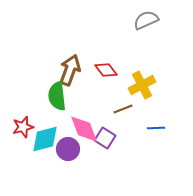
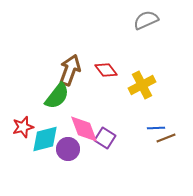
green semicircle: rotated 136 degrees counterclockwise
brown line: moved 43 px right, 29 px down
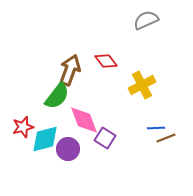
red diamond: moved 9 px up
pink diamond: moved 9 px up
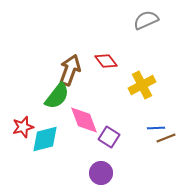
purple square: moved 4 px right, 1 px up
purple circle: moved 33 px right, 24 px down
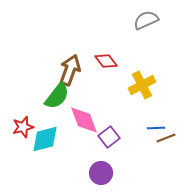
purple square: rotated 20 degrees clockwise
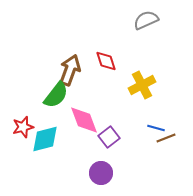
red diamond: rotated 20 degrees clockwise
green semicircle: moved 1 px left, 1 px up
blue line: rotated 18 degrees clockwise
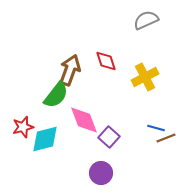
yellow cross: moved 3 px right, 8 px up
purple square: rotated 10 degrees counterclockwise
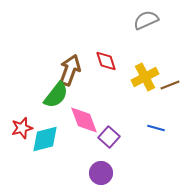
red star: moved 1 px left, 1 px down
brown line: moved 4 px right, 53 px up
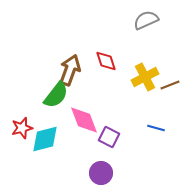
purple square: rotated 15 degrees counterclockwise
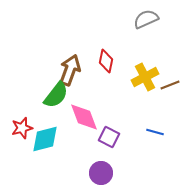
gray semicircle: moved 1 px up
red diamond: rotated 30 degrees clockwise
pink diamond: moved 3 px up
blue line: moved 1 px left, 4 px down
